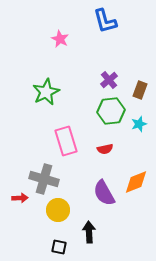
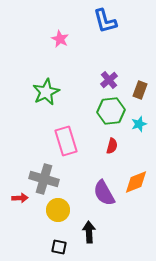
red semicircle: moved 7 px right, 3 px up; rotated 63 degrees counterclockwise
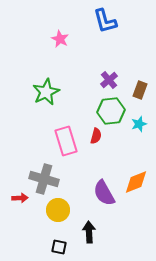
red semicircle: moved 16 px left, 10 px up
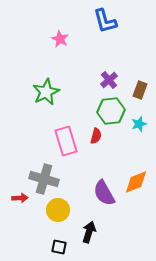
black arrow: rotated 20 degrees clockwise
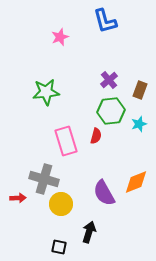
pink star: moved 2 px up; rotated 24 degrees clockwise
green star: rotated 20 degrees clockwise
red arrow: moved 2 px left
yellow circle: moved 3 px right, 6 px up
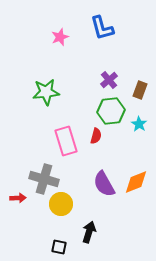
blue L-shape: moved 3 px left, 7 px down
cyan star: rotated 21 degrees counterclockwise
purple semicircle: moved 9 px up
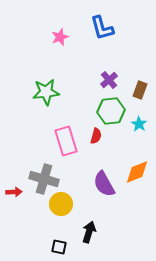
orange diamond: moved 1 px right, 10 px up
red arrow: moved 4 px left, 6 px up
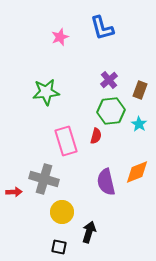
purple semicircle: moved 2 px right, 2 px up; rotated 16 degrees clockwise
yellow circle: moved 1 px right, 8 px down
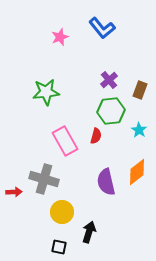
blue L-shape: rotated 24 degrees counterclockwise
cyan star: moved 6 px down
pink rectangle: moved 1 px left; rotated 12 degrees counterclockwise
orange diamond: rotated 16 degrees counterclockwise
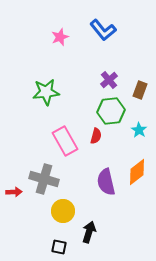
blue L-shape: moved 1 px right, 2 px down
yellow circle: moved 1 px right, 1 px up
